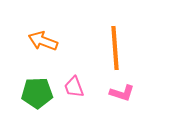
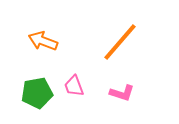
orange line: moved 5 px right, 6 px up; rotated 45 degrees clockwise
pink trapezoid: moved 1 px up
green pentagon: rotated 8 degrees counterclockwise
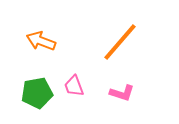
orange arrow: moved 2 px left
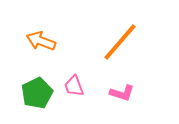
green pentagon: rotated 16 degrees counterclockwise
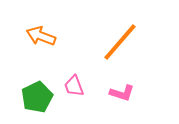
orange arrow: moved 5 px up
green pentagon: moved 4 px down
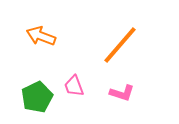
orange line: moved 3 px down
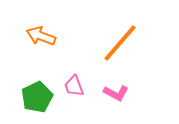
orange line: moved 2 px up
pink L-shape: moved 6 px left; rotated 10 degrees clockwise
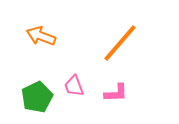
pink L-shape: rotated 30 degrees counterclockwise
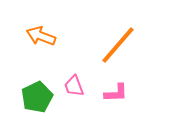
orange line: moved 2 px left, 2 px down
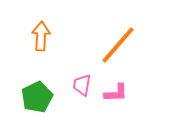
orange arrow: rotated 72 degrees clockwise
pink trapezoid: moved 8 px right, 1 px up; rotated 30 degrees clockwise
